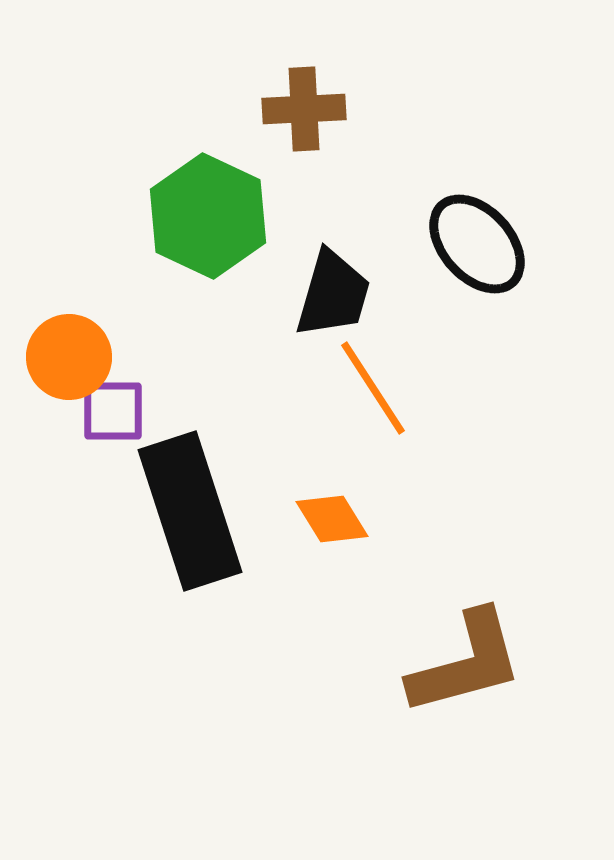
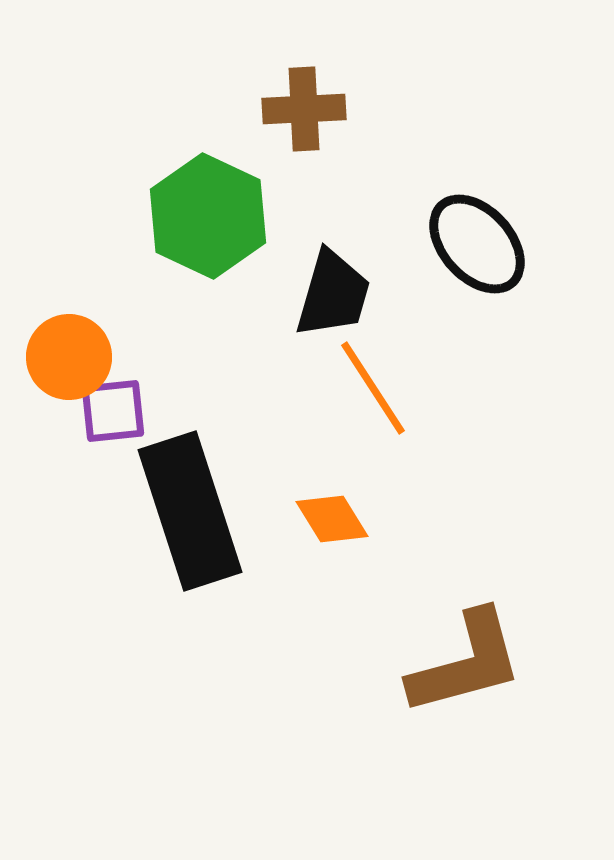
purple square: rotated 6 degrees counterclockwise
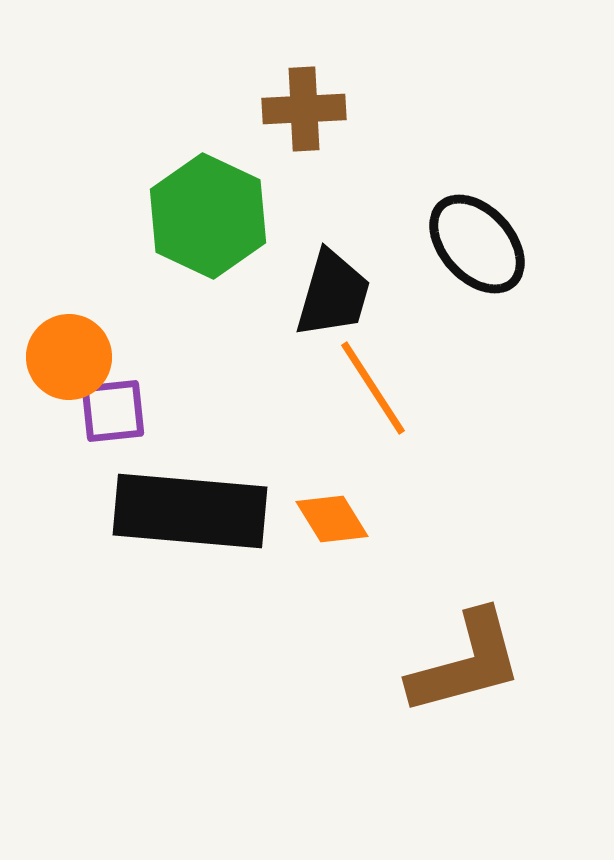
black rectangle: rotated 67 degrees counterclockwise
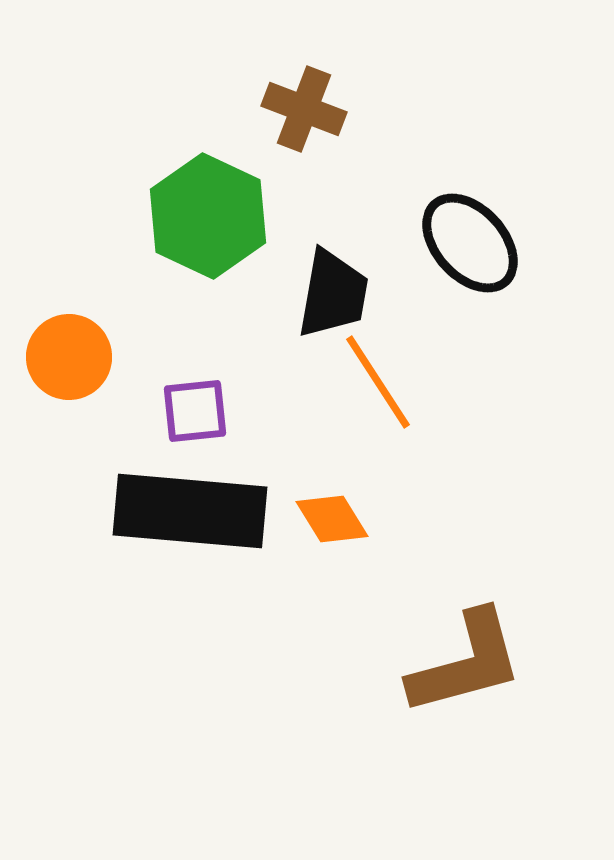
brown cross: rotated 24 degrees clockwise
black ellipse: moved 7 px left, 1 px up
black trapezoid: rotated 6 degrees counterclockwise
orange line: moved 5 px right, 6 px up
purple square: moved 82 px right
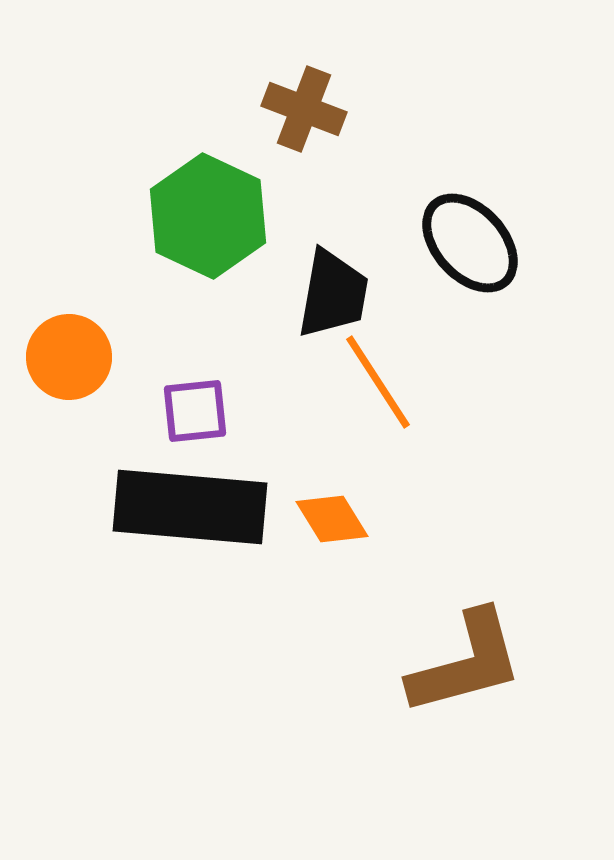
black rectangle: moved 4 px up
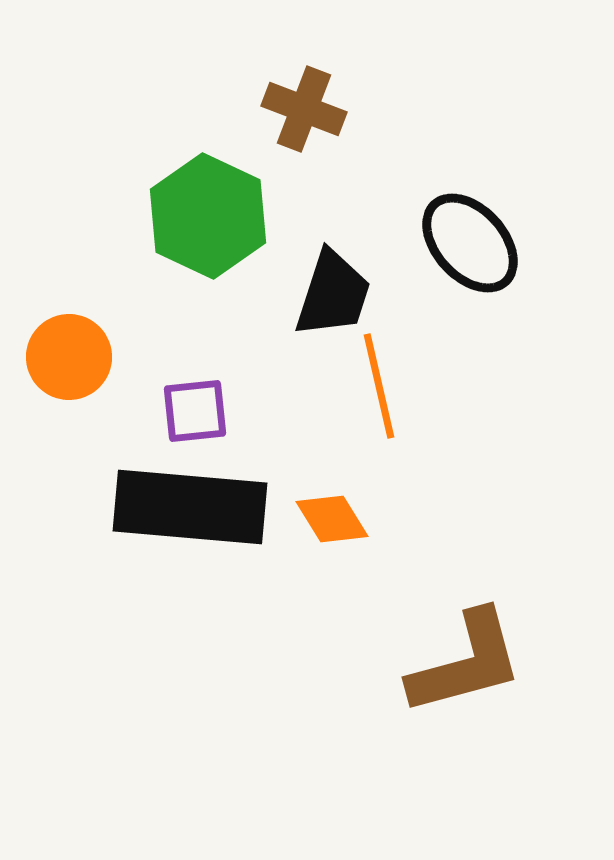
black trapezoid: rotated 8 degrees clockwise
orange line: moved 1 px right, 4 px down; rotated 20 degrees clockwise
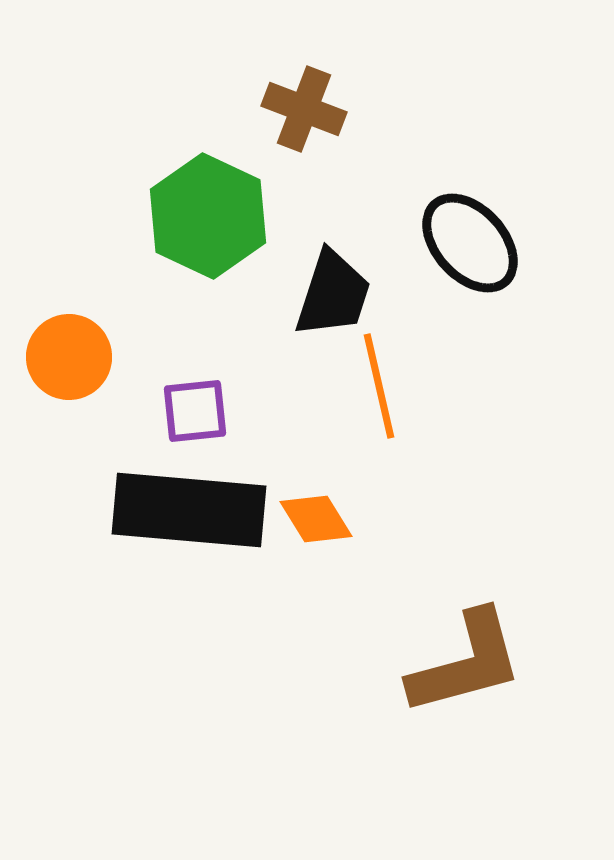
black rectangle: moved 1 px left, 3 px down
orange diamond: moved 16 px left
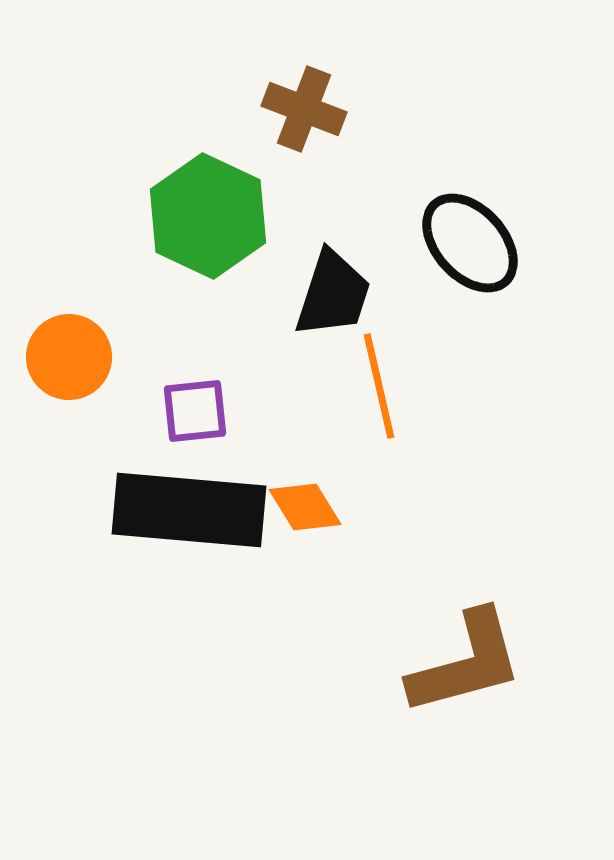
orange diamond: moved 11 px left, 12 px up
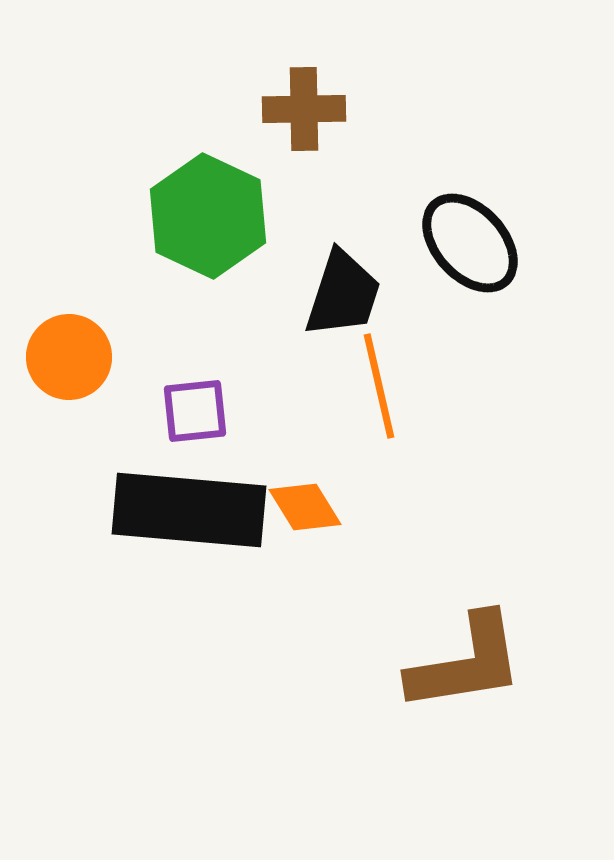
brown cross: rotated 22 degrees counterclockwise
black trapezoid: moved 10 px right
brown L-shape: rotated 6 degrees clockwise
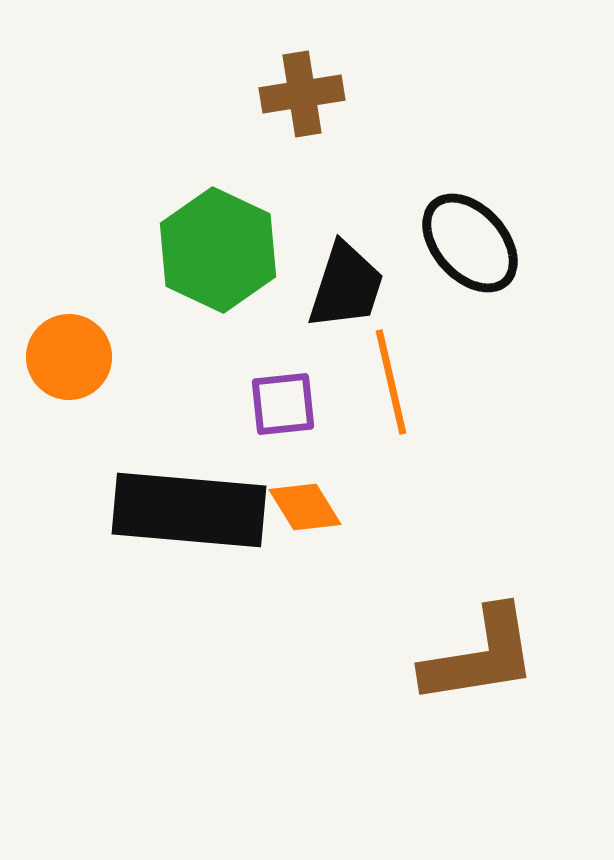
brown cross: moved 2 px left, 15 px up; rotated 8 degrees counterclockwise
green hexagon: moved 10 px right, 34 px down
black trapezoid: moved 3 px right, 8 px up
orange line: moved 12 px right, 4 px up
purple square: moved 88 px right, 7 px up
brown L-shape: moved 14 px right, 7 px up
